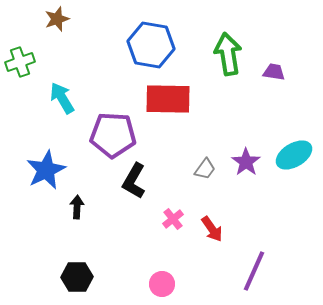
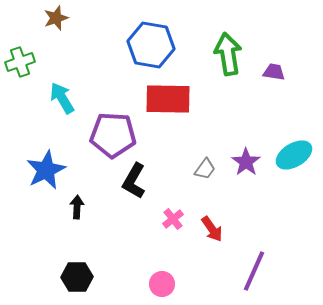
brown star: moved 1 px left, 1 px up
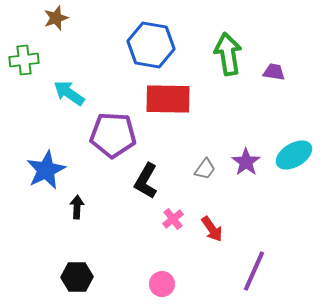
green cross: moved 4 px right, 2 px up; rotated 12 degrees clockwise
cyan arrow: moved 7 px right, 5 px up; rotated 24 degrees counterclockwise
black L-shape: moved 12 px right
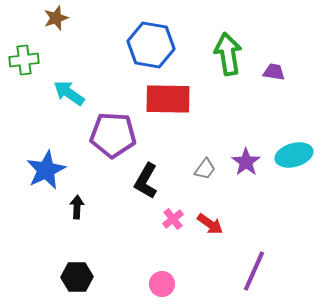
cyan ellipse: rotated 15 degrees clockwise
red arrow: moved 2 px left, 5 px up; rotated 20 degrees counterclockwise
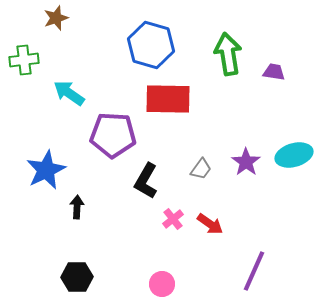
blue hexagon: rotated 6 degrees clockwise
gray trapezoid: moved 4 px left
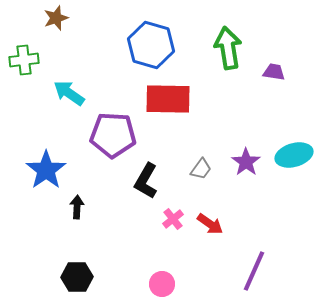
green arrow: moved 6 px up
blue star: rotated 9 degrees counterclockwise
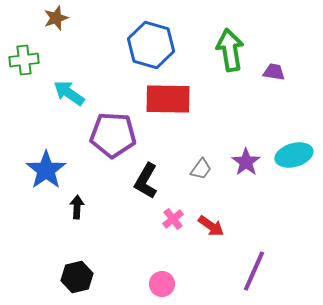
green arrow: moved 2 px right, 2 px down
red arrow: moved 1 px right, 2 px down
black hexagon: rotated 12 degrees counterclockwise
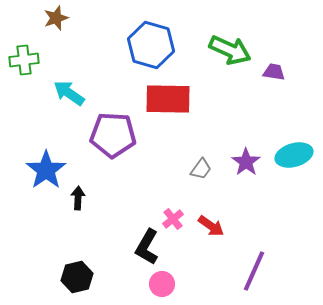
green arrow: rotated 123 degrees clockwise
black L-shape: moved 1 px right, 66 px down
black arrow: moved 1 px right, 9 px up
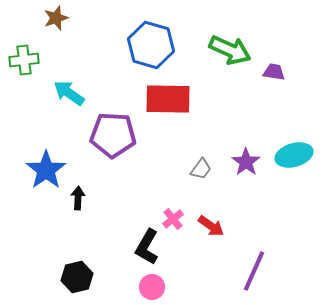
pink circle: moved 10 px left, 3 px down
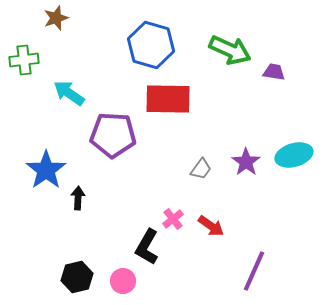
pink circle: moved 29 px left, 6 px up
